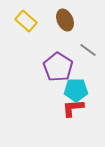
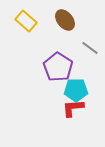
brown ellipse: rotated 15 degrees counterclockwise
gray line: moved 2 px right, 2 px up
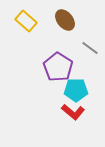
red L-shape: moved 4 px down; rotated 135 degrees counterclockwise
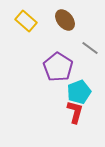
cyan pentagon: moved 3 px right, 2 px down; rotated 20 degrees counterclockwise
red L-shape: moved 2 px right; rotated 115 degrees counterclockwise
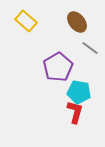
brown ellipse: moved 12 px right, 2 px down
purple pentagon: rotated 8 degrees clockwise
cyan pentagon: rotated 30 degrees clockwise
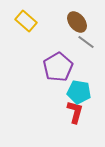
gray line: moved 4 px left, 6 px up
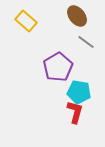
brown ellipse: moved 6 px up
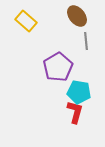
gray line: moved 1 px up; rotated 48 degrees clockwise
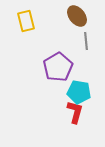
yellow rectangle: rotated 35 degrees clockwise
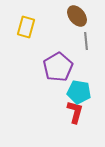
yellow rectangle: moved 6 px down; rotated 30 degrees clockwise
